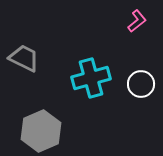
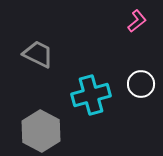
gray trapezoid: moved 14 px right, 4 px up
cyan cross: moved 17 px down
gray hexagon: rotated 9 degrees counterclockwise
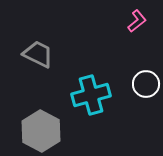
white circle: moved 5 px right
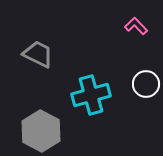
pink L-shape: moved 1 px left, 5 px down; rotated 95 degrees counterclockwise
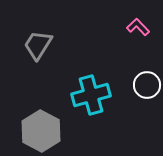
pink L-shape: moved 2 px right, 1 px down
gray trapezoid: moved 9 px up; rotated 84 degrees counterclockwise
white circle: moved 1 px right, 1 px down
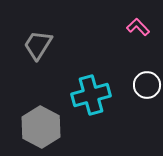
gray hexagon: moved 4 px up
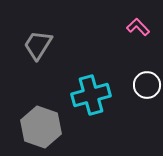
gray hexagon: rotated 9 degrees counterclockwise
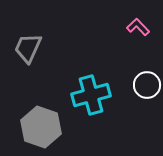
gray trapezoid: moved 10 px left, 3 px down; rotated 8 degrees counterclockwise
